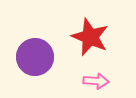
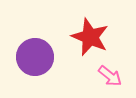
pink arrow: moved 14 px right, 5 px up; rotated 35 degrees clockwise
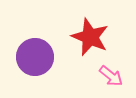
pink arrow: moved 1 px right
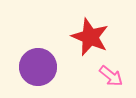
purple circle: moved 3 px right, 10 px down
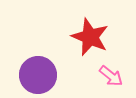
purple circle: moved 8 px down
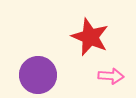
pink arrow: rotated 35 degrees counterclockwise
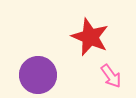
pink arrow: rotated 50 degrees clockwise
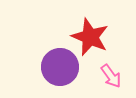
purple circle: moved 22 px right, 8 px up
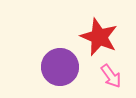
red star: moved 9 px right
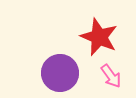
purple circle: moved 6 px down
